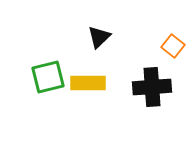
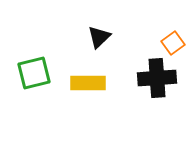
orange square: moved 3 px up; rotated 15 degrees clockwise
green square: moved 14 px left, 4 px up
black cross: moved 5 px right, 9 px up
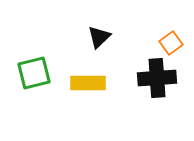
orange square: moved 2 px left
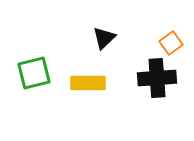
black triangle: moved 5 px right, 1 px down
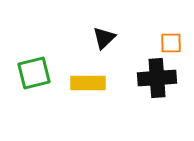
orange square: rotated 35 degrees clockwise
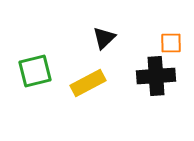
green square: moved 1 px right, 2 px up
black cross: moved 1 px left, 2 px up
yellow rectangle: rotated 28 degrees counterclockwise
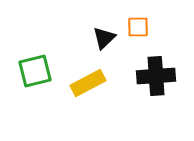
orange square: moved 33 px left, 16 px up
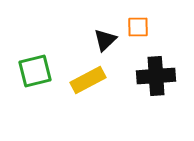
black triangle: moved 1 px right, 2 px down
yellow rectangle: moved 3 px up
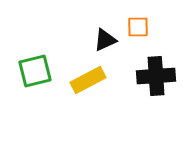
black triangle: rotated 20 degrees clockwise
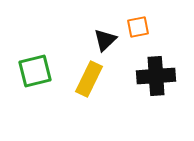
orange square: rotated 10 degrees counterclockwise
black triangle: rotated 20 degrees counterclockwise
yellow rectangle: moved 1 px right, 1 px up; rotated 36 degrees counterclockwise
